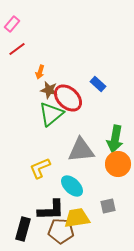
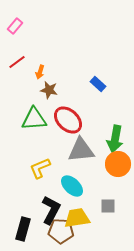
pink rectangle: moved 3 px right, 2 px down
red line: moved 13 px down
red ellipse: moved 22 px down
green triangle: moved 17 px left, 5 px down; rotated 36 degrees clockwise
gray square: rotated 14 degrees clockwise
black L-shape: rotated 60 degrees counterclockwise
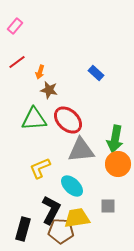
blue rectangle: moved 2 px left, 11 px up
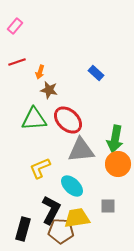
red line: rotated 18 degrees clockwise
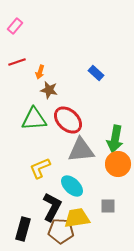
black L-shape: moved 1 px right, 3 px up
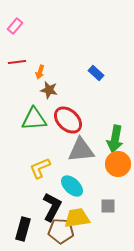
red line: rotated 12 degrees clockwise
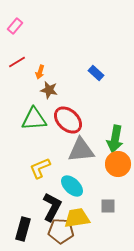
red line: rotated 24 degrees counterclockwise
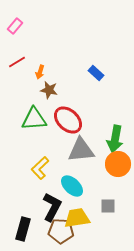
yellow L-shape: rotated 20 degrees counterclockwise
